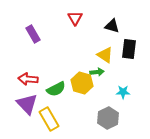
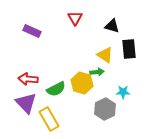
purple rectangle: moved 1 px left, 3 px up; rotated 36 degrees counterclockwise
black rectangle: rotated 12 degrees counterclockwise
purple triangle: moved 1 px left, 1 px up
gray hexagon: moved 3 px left, 9 px up
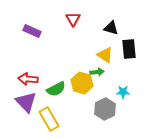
red triangle: moved 2 px left, 1 px down
black triangle: moved 1 px left, 2 px down
purple triangle: moved 1 px up
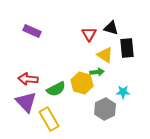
red triangle: moved 16 px right, 15 px down
black rectangle: moved 2 px left, 1 px up
